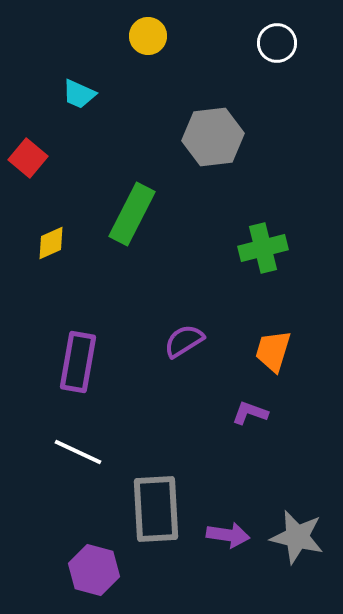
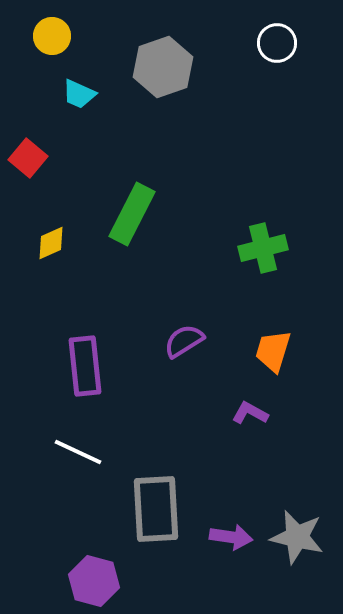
yellow circle: moved 96 px left
gray hexagon: moved 50 px left, 70 px up; rotated 12 degrees counterclockwise
purple rectangle: moved 7 px right, 4 px down; rotated 16 degrees counterclockwise
purple L-shape: rotated 9 degrees clockwise
purple arrow: moved 3 px right, 2 px down
purple hexagon: moved 11 px down
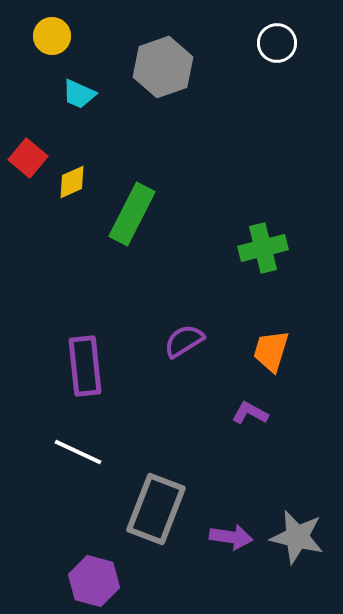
yellow diamond: moved 21 px right, 61 px up
orange trapezoid: moved 2 px left
gray rectangle: rotated 24 degrees clockwise
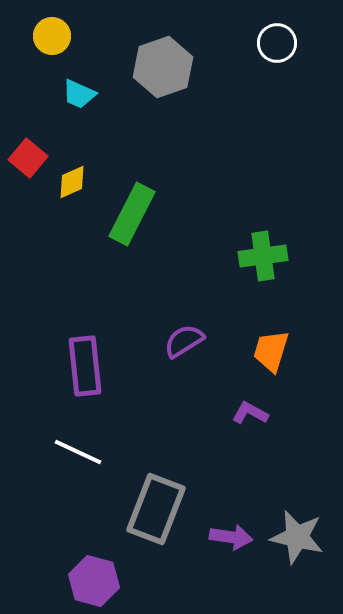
green cross: moved 8 px down; rotated 6 degrees clockwise
